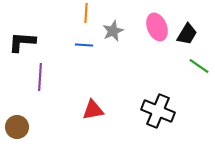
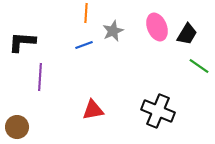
blue line: rotated 24 degrees counterclockwise
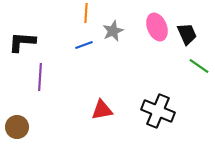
black trapezoid: rotated 55 degrees counterclockwise
red triangle: moved 9 px right
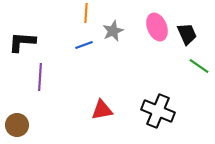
brown circle: moved 2 px up
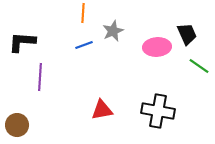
orange line: moved 3 px left
pink ellipse: moved 20 px down; rotated 72 degrees counterclockwise
black cross: rotated 12 degrees counterclockwise
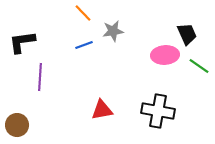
orange line: rotated 48 degrees counterclockwise
gray star: rotated 15 degrees clockwise
black L-shape: rotated 12 degrees counterclockwise
pink ellipse: moved 8 px right, 8 px down
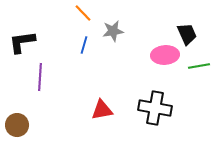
blue line: rotated 54 degrees counterclockwise
green line: rotated 45 degrees counterclockwise
black cross: moved 3 px left, 3 px up
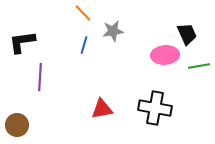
red triangle: moved 1 px up
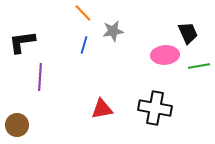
black trapezoid: moved 1 px right, 1 px up
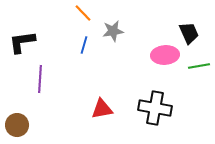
black trapezoid: moved 1 px right
purple line: moved 2 px down
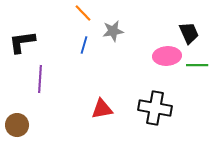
pink ellipse: moved 2 px right, 1 px down
green line: moved 2 px left, 1 px up; rotated 10 degrees clockwise
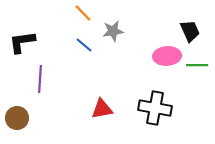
black trapezoid: moved 1 px right, 2 px up
blue line: rotated 66 degrees counterclockwise
brown circle: moved 7 px up
